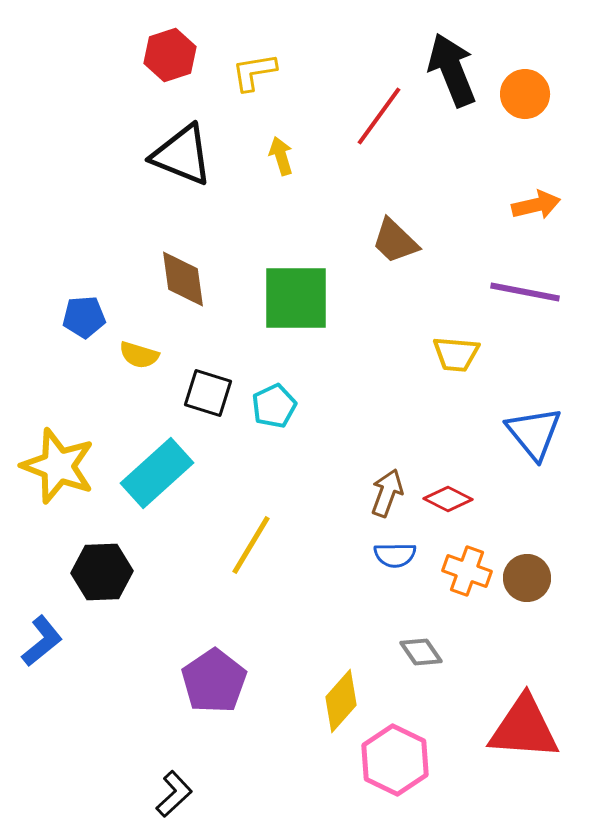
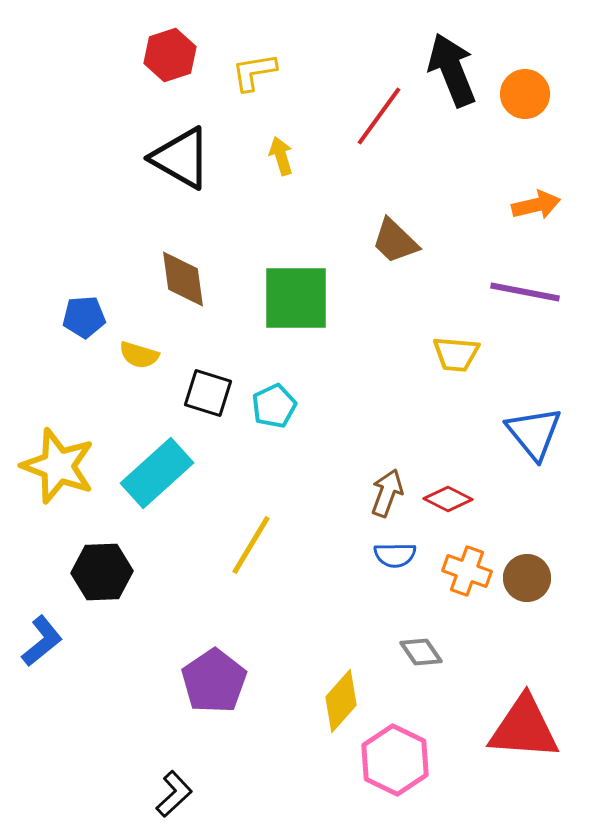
black triangle: moved 1 px left, 3 px down; rotated 8 degrees clockwise
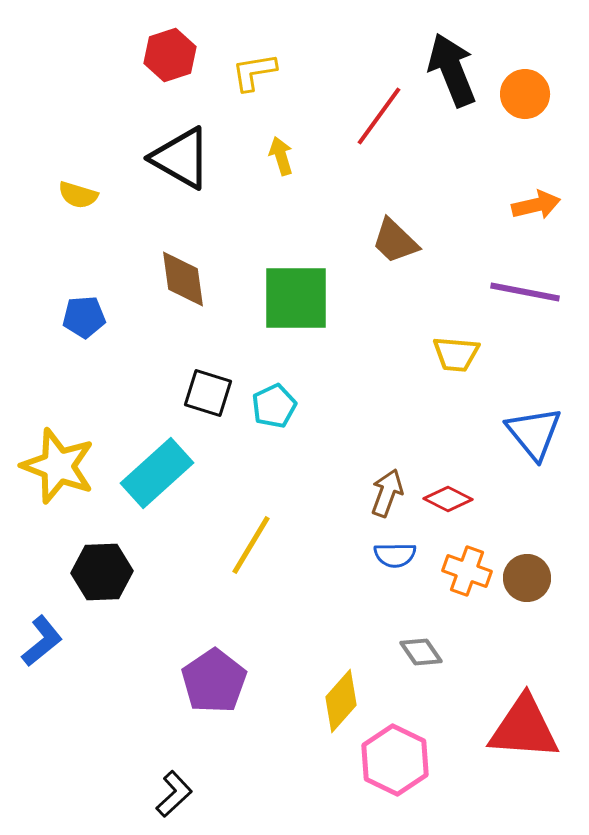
yellow semicircle: moved 61 px left, 160 px up
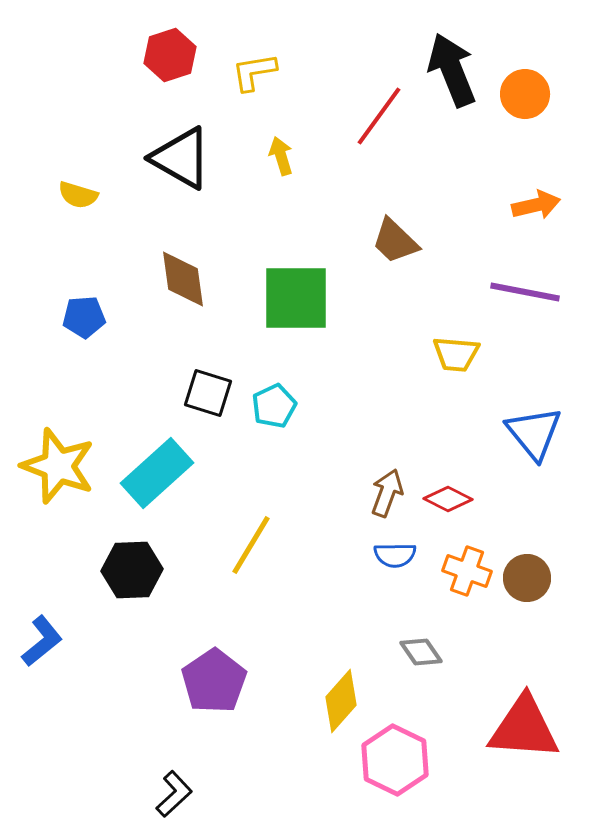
black hexagon: moved 30 px right, 2 px up
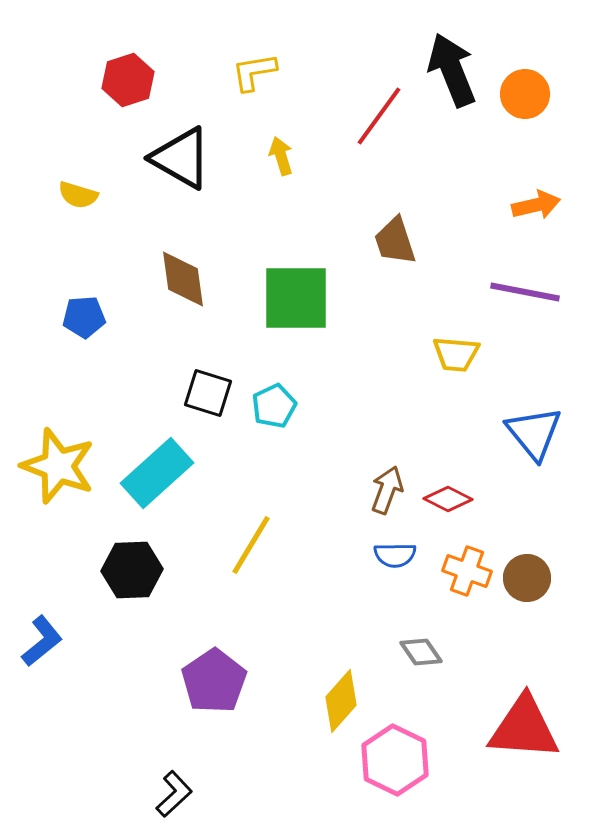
red hexagon: moved 42 px left, 25 px down
brown trapezoid: rotated 28 degrees clockwise
brown arrow: moved 3 px up
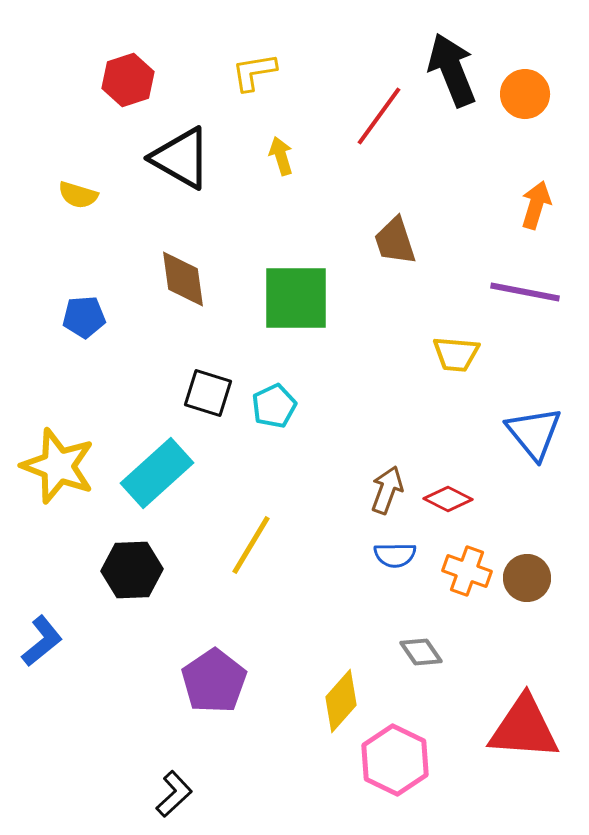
orange arrow: rotated 60 degrees counterclockwise
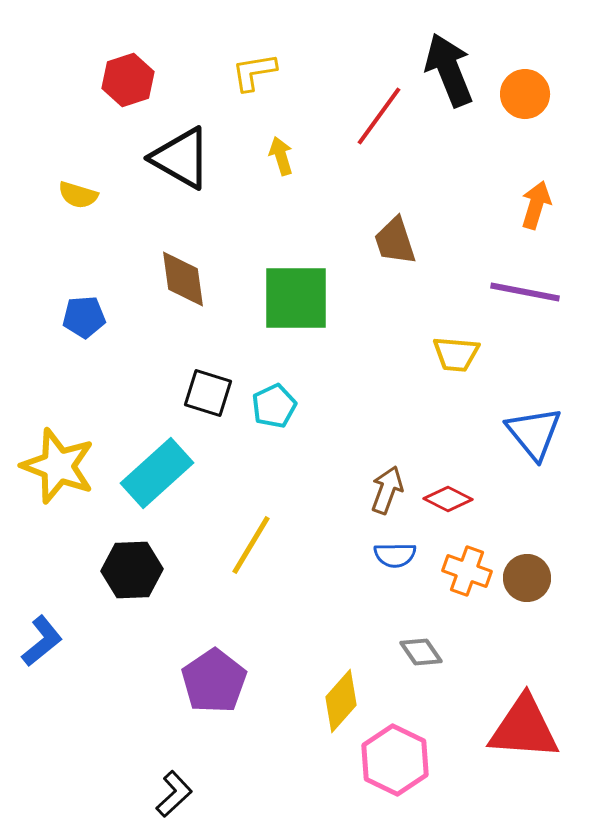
black arrow: moved 3 px left
